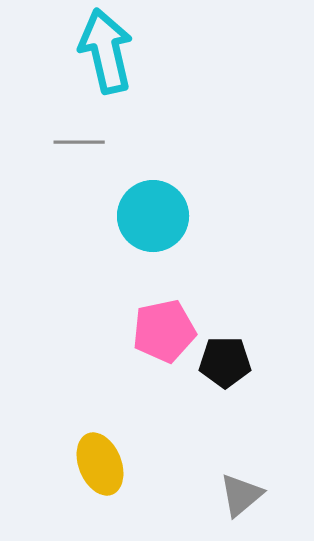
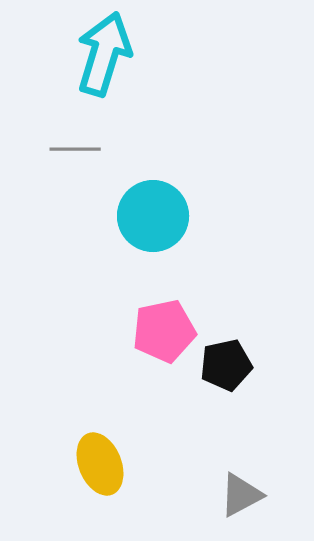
cyan arrow: moved 2 px left, 3 px down; rotated 30 degrees clockwise
gray line: moved 4 px left, 7 px down
black pentagon: moved 1 px right, 3 px down; rotated 12 degrees counterclockwise
gray triangle: rotated 12 degrees clockwise
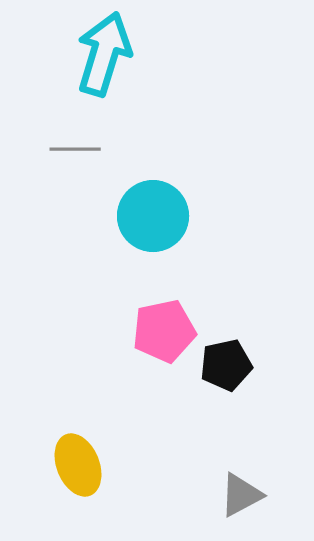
yellow ellipse: moved 22 px left, 1 px down
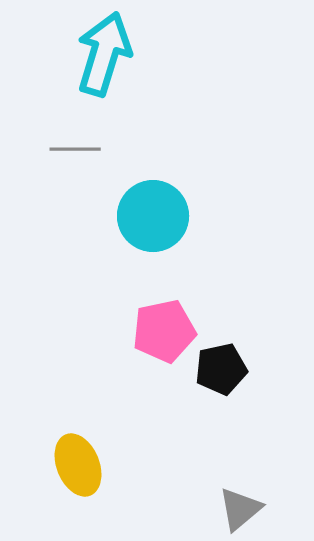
black pentagon: moved 5 px left, 4 px down
gray triangle: moved 1 px left, 14 px down; rotated 12 degrees counterclockwise
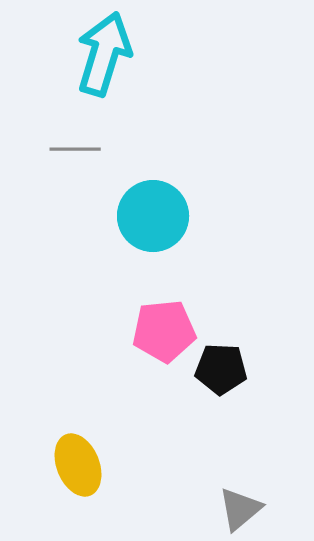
pink pentagon: rotated 6 degrees clockwise
black pentagon: rotated 15 degrees clockwise
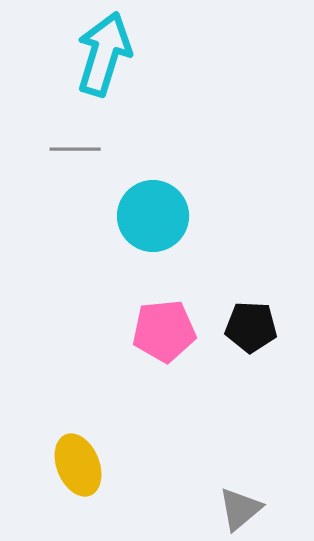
black pentagon: moved 30 px right, 42 px up
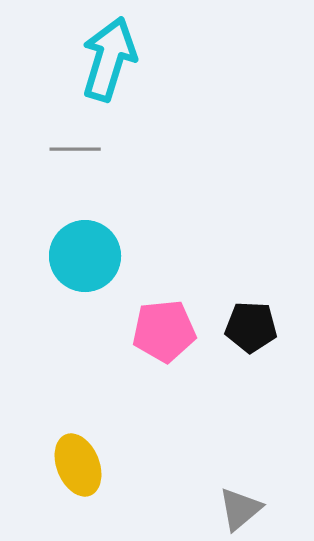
cyan arrow: moved 5 px right, 5 px down
cyan circle: moved 68 px left, 40 px down
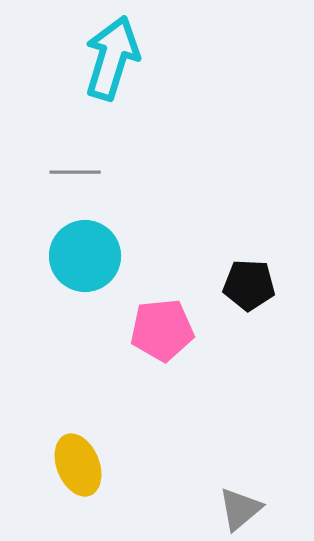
cyan arrow: moved 3 px right, 1 px up
gray line: moved 23 px down
black pentagon: moved 2 px left, 42 px up
pink pentagon: moved 2 px left, 1 px up
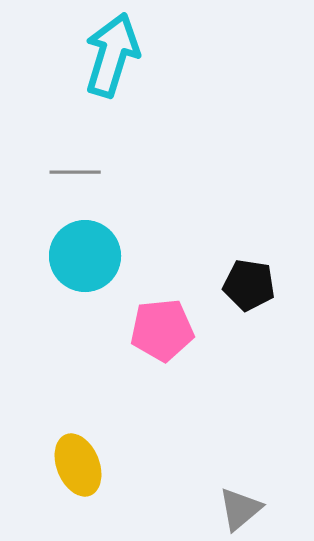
cyan arrow: moved 3 px up
black pentagon: rotated 6 degrees clockwise
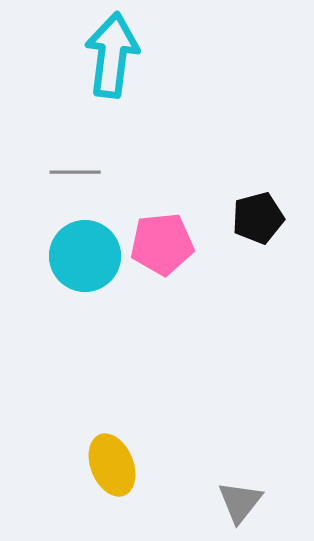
cyan arrow: rotated 10 degrees counterclockwise
black pentagon: moved 9 px right, 67 px up; rotated 24 degrees counterclockwise
pink pentagon: moved 86 px up
yellow ellipse: moved 34 px right
gray triangle: moved 7 px up; rotated 12 degrees counterclockwise
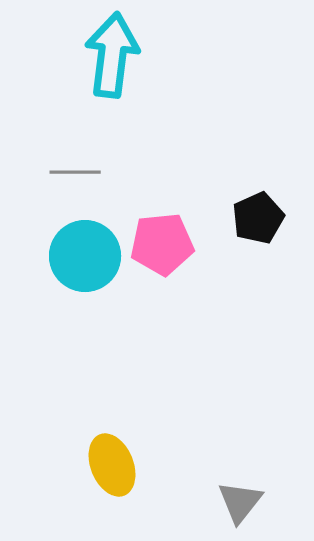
black pentagon: rotated 9 degrees counterclockwise
